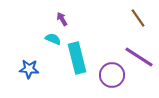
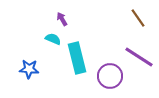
purple circle: moved 2 px left, 1 px down
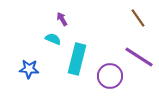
cyan rectangle: moved 1 px down; rotated 28 degrees clockwise
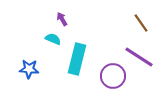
brown line: moved 3 px right, 5 px down
purple circle: moved 3 px right
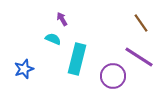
blue star: moved 5 px left; rotated 24 degrees counterclockwise
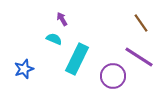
cyan semicircle: moved 1 px right
cyan rectangle: rotated 12 degrees clockwise
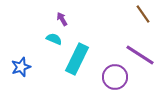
brown line: moved 2 px right, 9 px up
purple line: moved 1 px right, 2 px up
blue star: moved 3 px left, 2 px up
purple circle: moved 2 px right, 1 px down
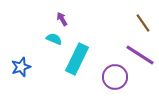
brown line: moved 9 px down
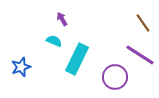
cyan semicircle: moved 2 px down
